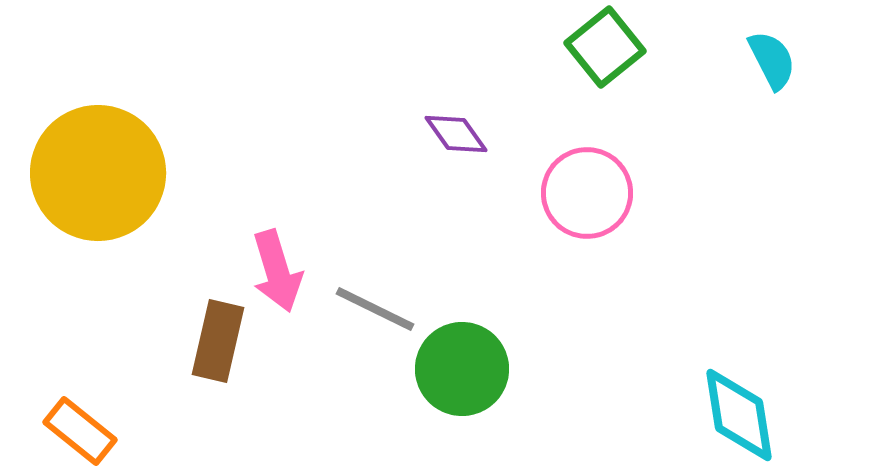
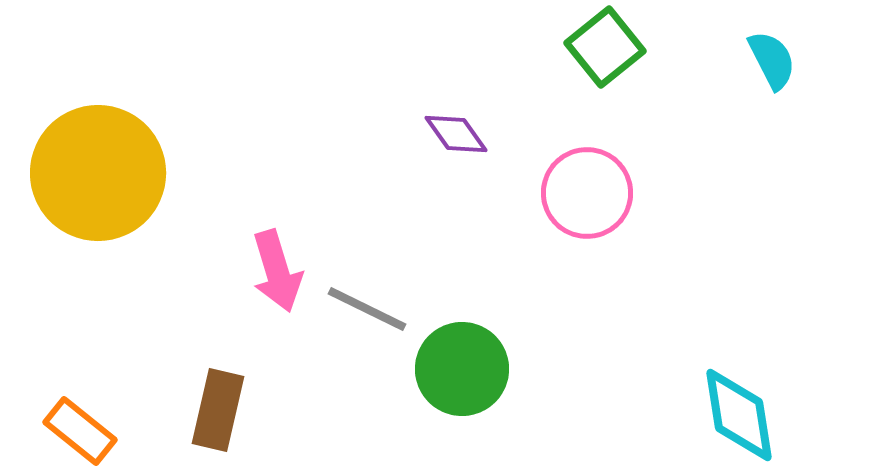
gray line: moved 8 px left
brown rectangle: moved 69 px down
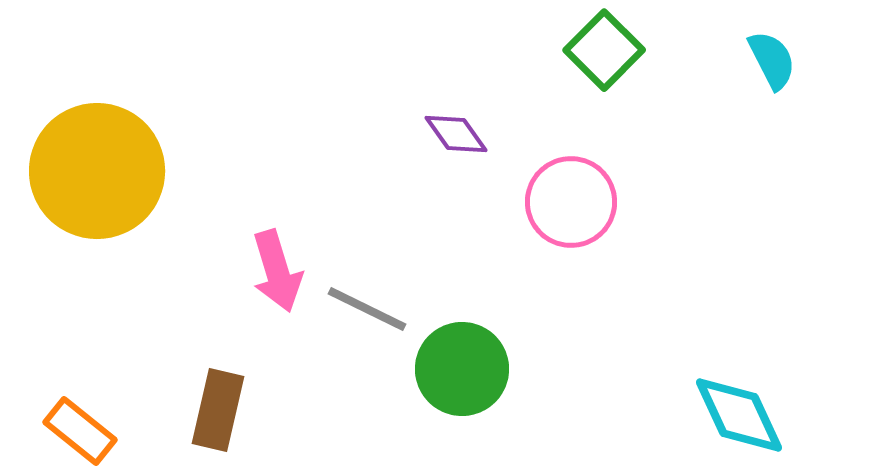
green square: moved 1 px left, 3 px down; rotated 6 degrees counterclockwise
yellow circle: moved 1 px left, 2 px up
pink circle: moved 16 px left, 9 px down
cyan diamond: rotated 16 degrees counterclockwise
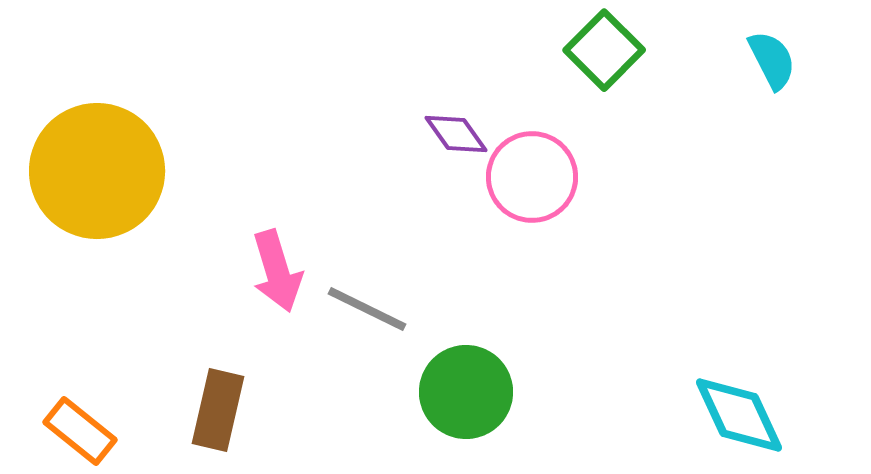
pink circle: moved 39 px left, 25 px up
green circle: moved 4 px right, 23 px down
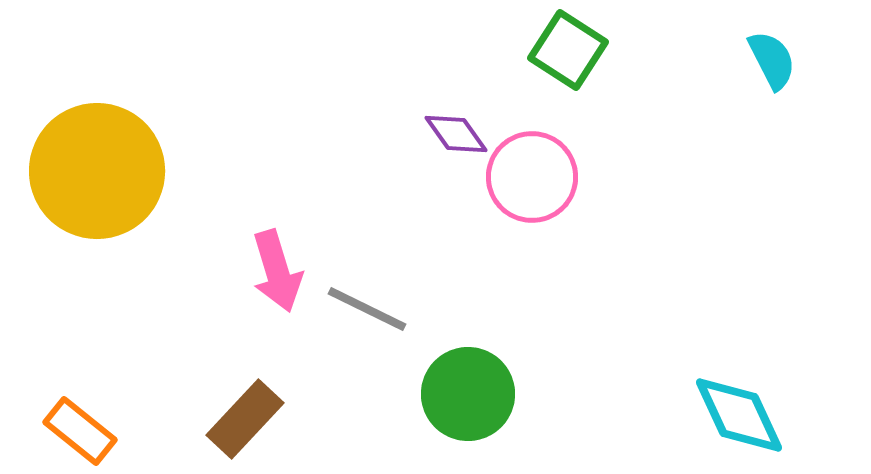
green square: moved 36 px left; rotated 12 degrees counterclockwise
green circle: moved 2 px right, 2 px down
brown rectangle: moved 27 px right, 9 px down; rotated 30 degrees clockwise
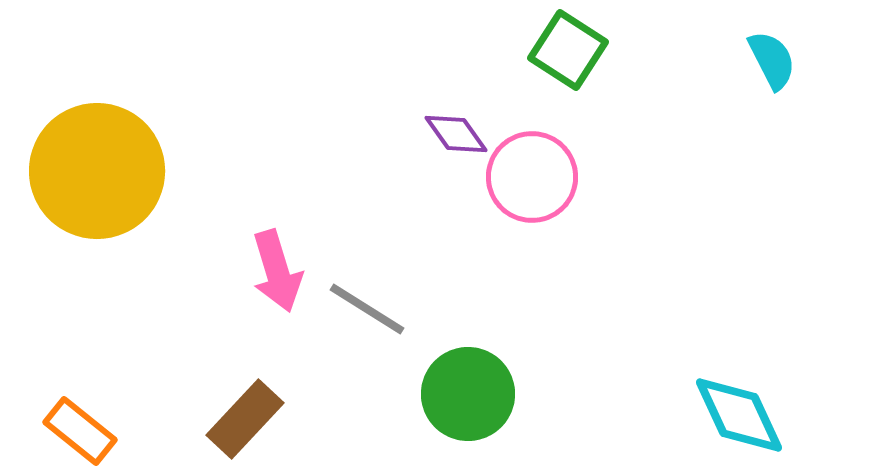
gray line: rotated 6 degrees clockwise
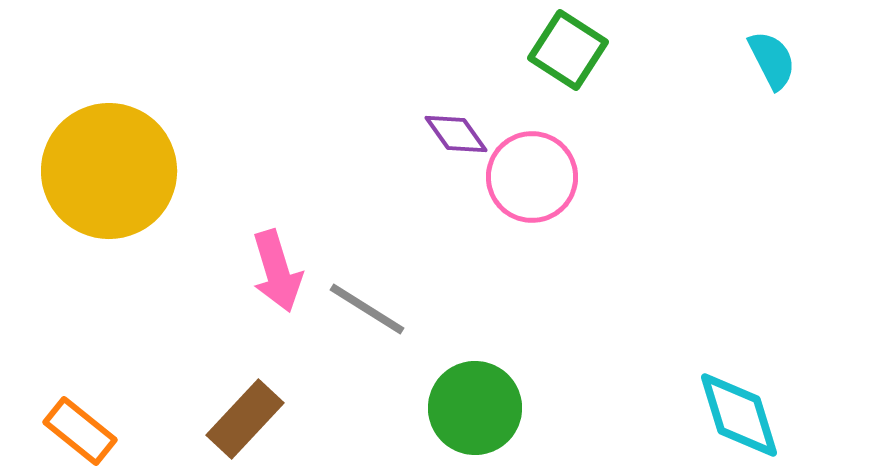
yellow circle: moved 12 px right
green circle: moved 7 px right, 14 px down
cyan diamond: rotated 8 degrees clockwise
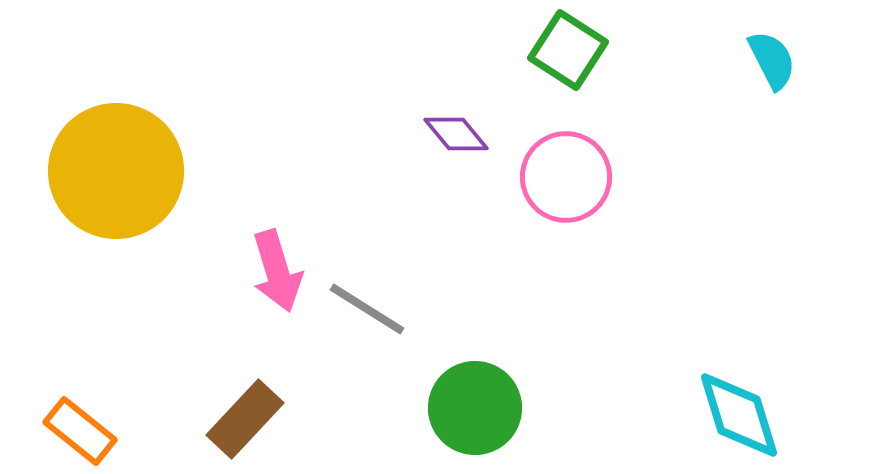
purple diamond: rotated 4 degrees counterclockwise
yellow circle: moved 7 px right
pink circle: moved 34 px right
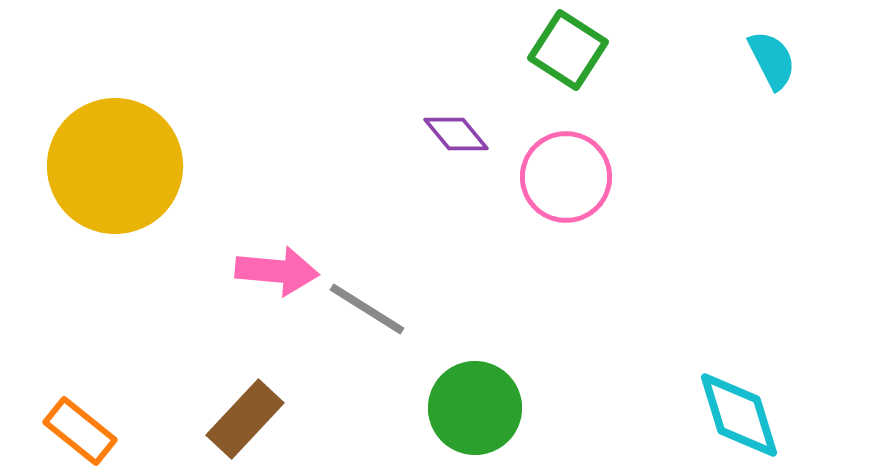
yellow circle: moved 1 px left, 5 px up
pink arrow: rotated 68 degrees counterclockwise
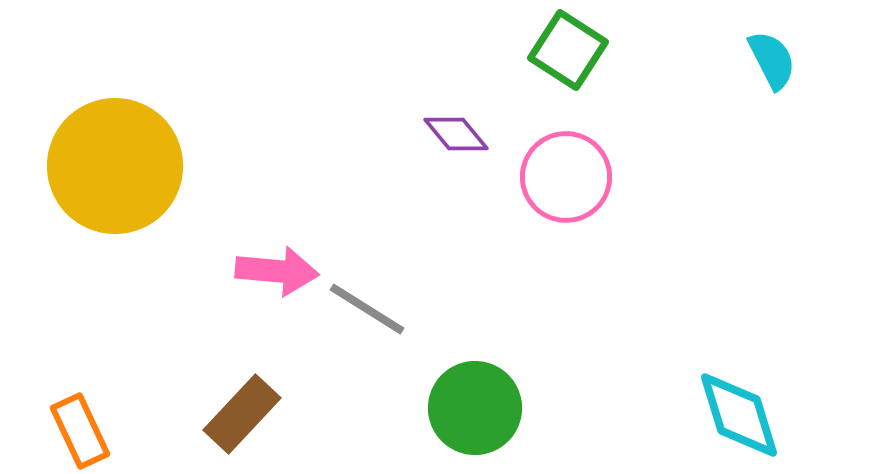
brown rectangle: moved 3 px left, 5 px up
orange rectangle: rotated 26 degrees clockwise
